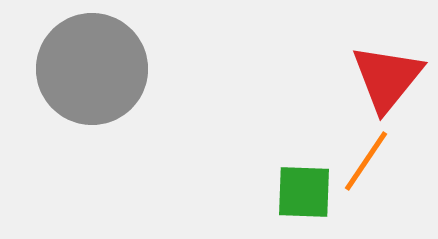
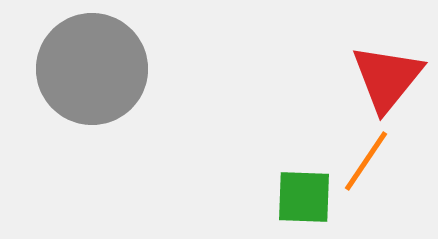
green square: moved 5 px down
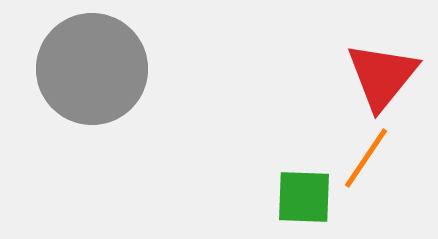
red triangle: moved 5 px left, 2 px up
orange line: moved 3 px up
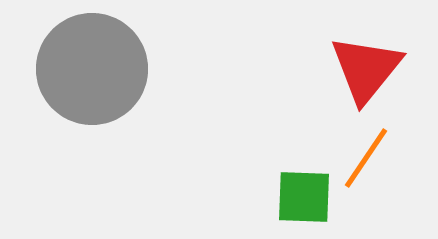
red triangle: moved 16 px left, 7 px up
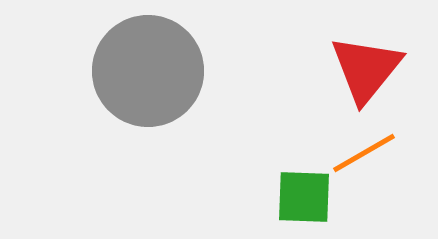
gray circle: moved 56 px right, 2 px down
orange line: moved 2 px left, 5 px up; rotated 26 degrees clockwise
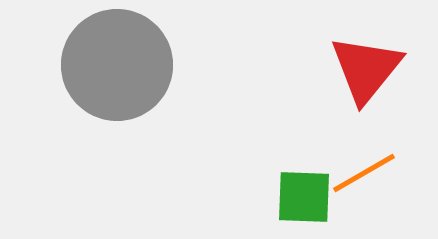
gray circle: moved 31 px left, 6 px up
orange line: moved 20 px down
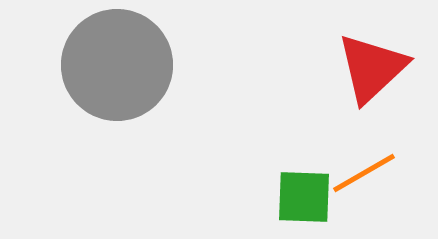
red triangle: moved 6 px right, 1 px up; rotated 8 degrees clockwise
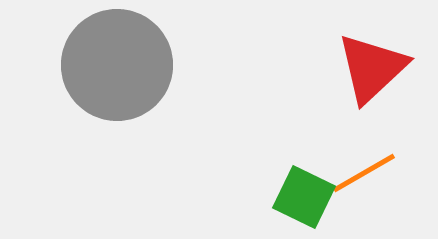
green square: rotated 24 degrees clockwise
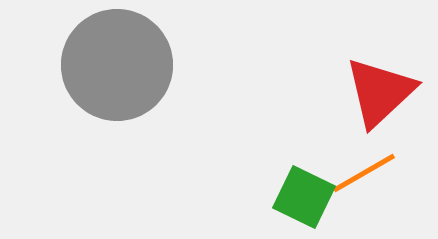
red triangle: moved 8 px right, 24 px down
